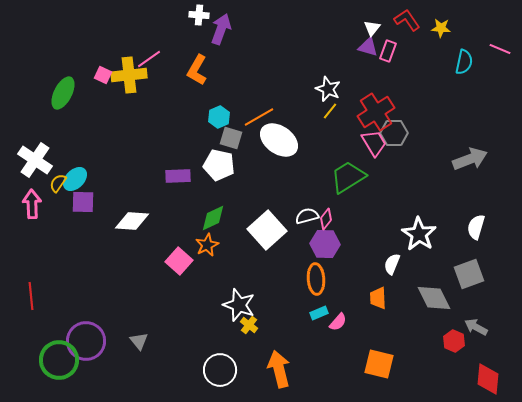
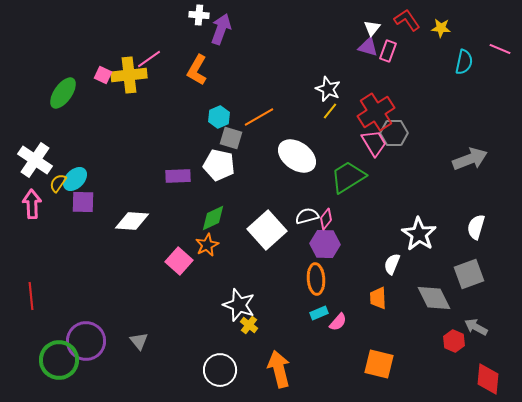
green ellipse at (63, 93): rotated 8 degrees clockwise
white ellipse at (279, 140): moved 18 px right, 16 px down
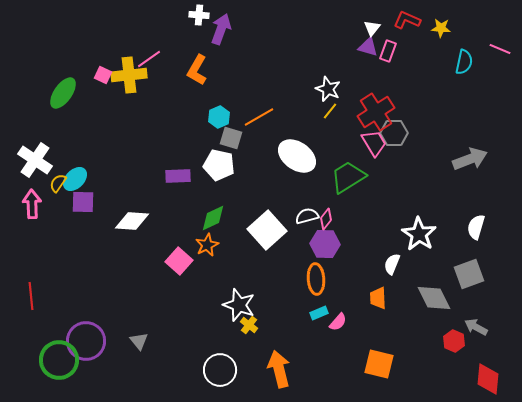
red L-shape at (407, 20): rotated 32 degrees counterclockwise
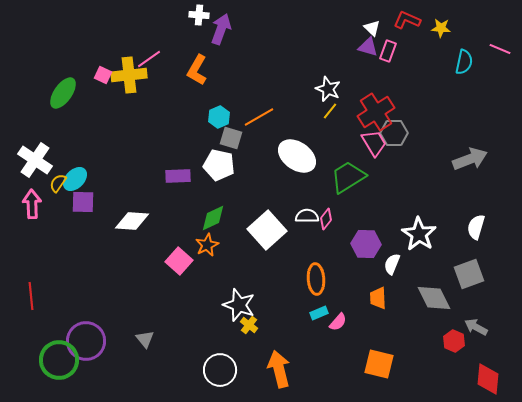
white triangle at (372, 28): rotated 24 degrees counterclockwise
white semicircle at (307, 216): rotated 15 degrees clockwise
purple hexagon at (325, 244): moved 41 px right
gray triangle at (139, 341): moved 6 px right, 2 px up
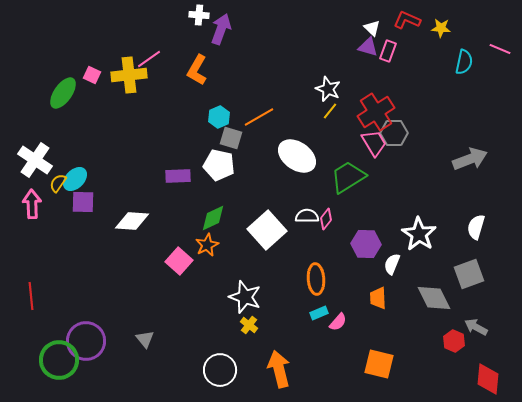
pink square at (103, 75): moved 11 px left
white star at (239, 305): moved 6 px right, 8 px up
